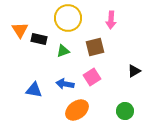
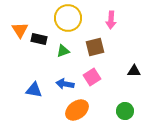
black triangle: rotated 32 degrees clockwise
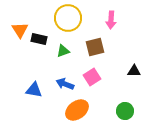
blue arrow: rotated 12 degrees clockwise
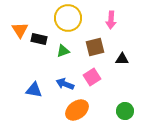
black triangle: moved 12 px left, 12 px up
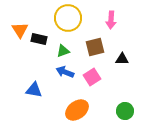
blue arrow: moved 12 px up
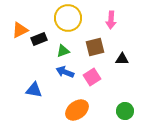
orange triangle: rotated 36 degrees clockwise
black rectangle: rotated 35 degrees counterclockwise
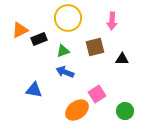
pink arrow: moved 1 px right, 1 px down
pink square: moved 5 px right, 17 px down
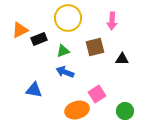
orange ellipse: rotated 20 degrees clockwise
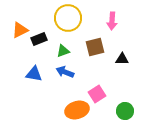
blue triangle: moved 16 px up
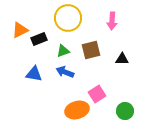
brown square: moved 4 px left, 3 px down
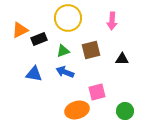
pink square: moved 2 px up; rotated 18 degrees clockwise
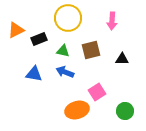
orange triangle: moved 4 px left
green triangle: rotated 32 degrees clockwise
pink square: rotated 18 degrees counterclockwise
